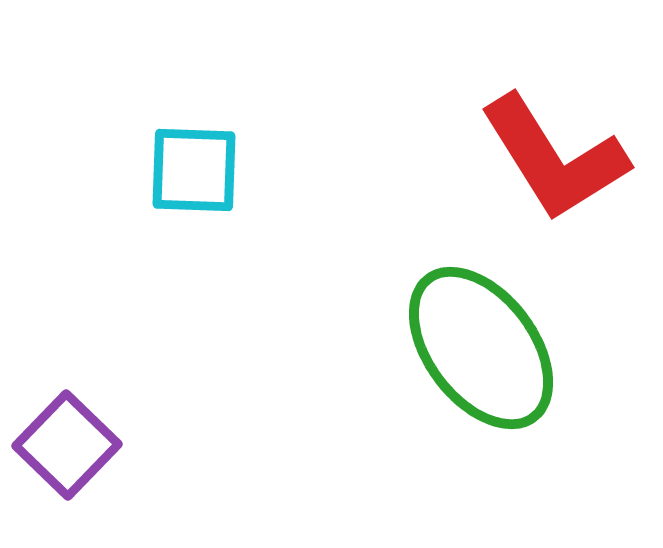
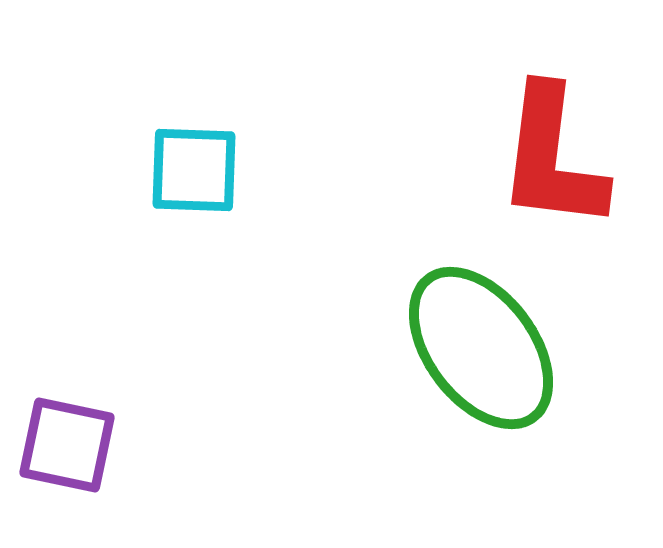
red L-shape: moved 2 px left; rotated 39 degrees clockwise
purple square: rotated 32 degrees counterclockwise
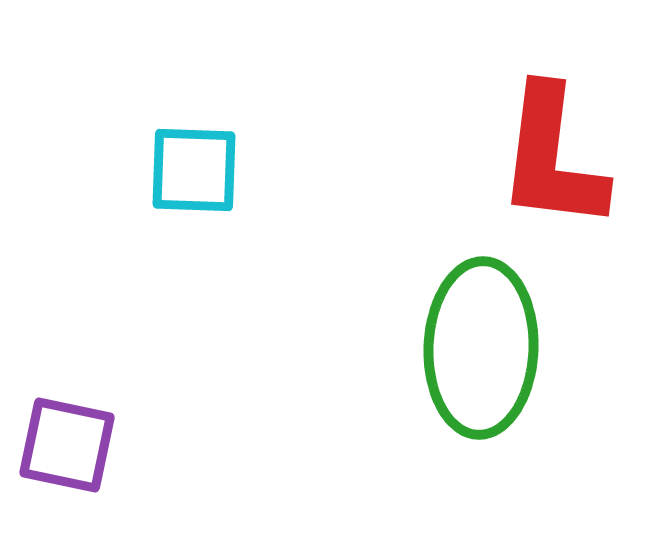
green ellipse: rotated 39 degrees clockwise
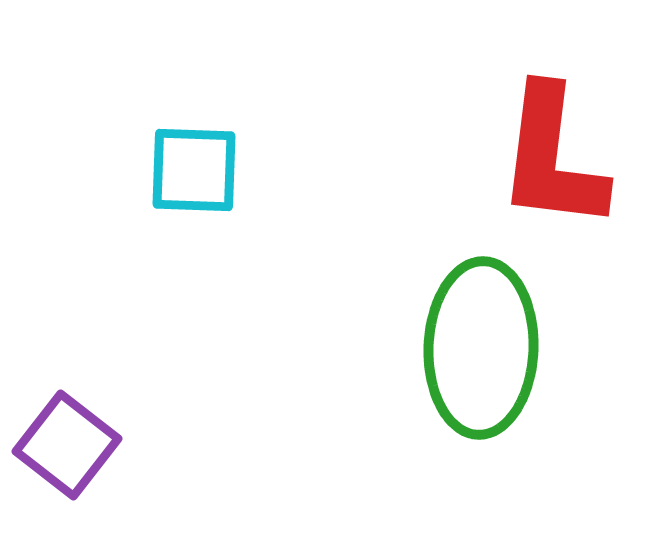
purple square: rotated 26 degrees clockwise
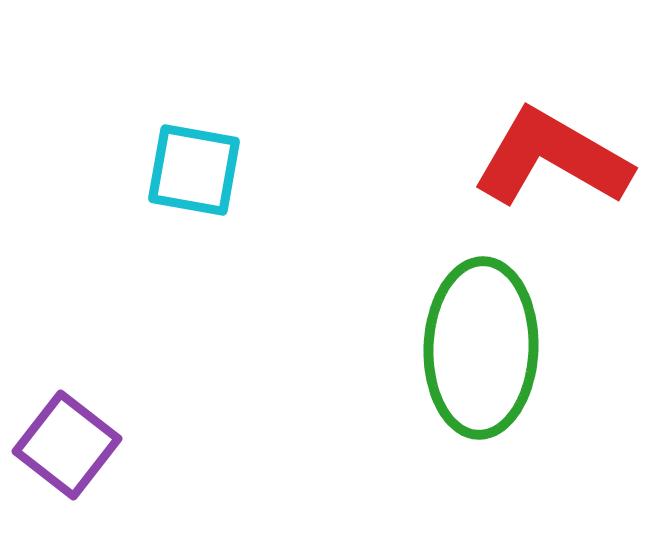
red L-shape: rotated 113 degrees clockwise
cyan square: rotated 8 degrees clockwise
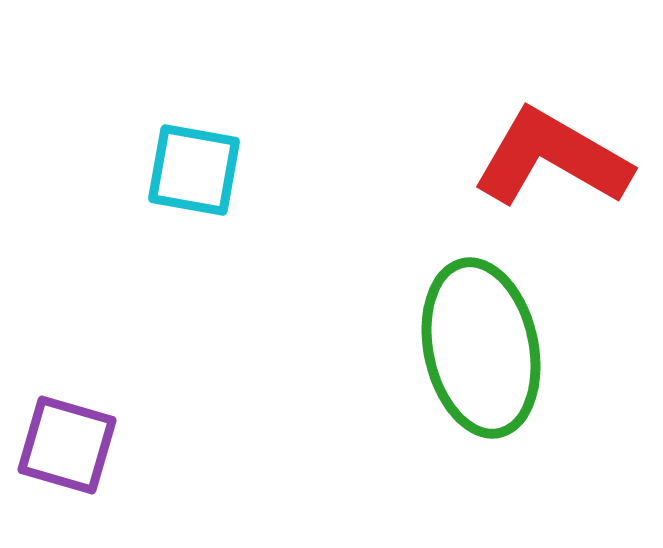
green ellipse: rotated 14 degrees counterclockwise
purple square: rotated 22 degrees counterclockwise
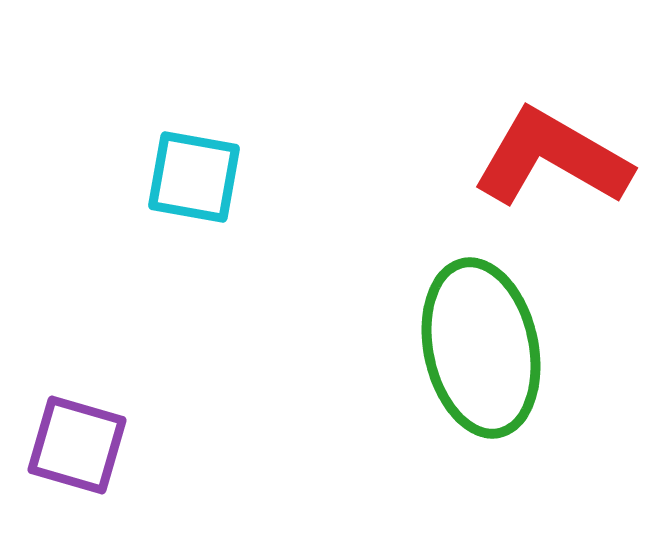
cyan square: moved 7 px down
purple square: moved 10 px right
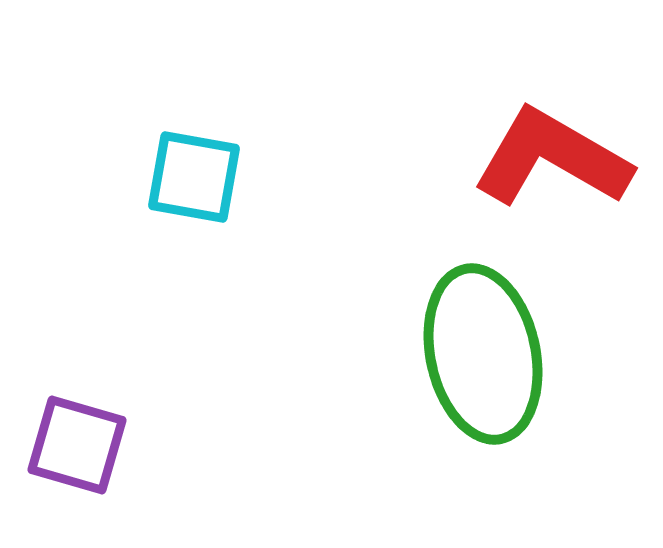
green ellipse: moved 2 px right, 6 px down
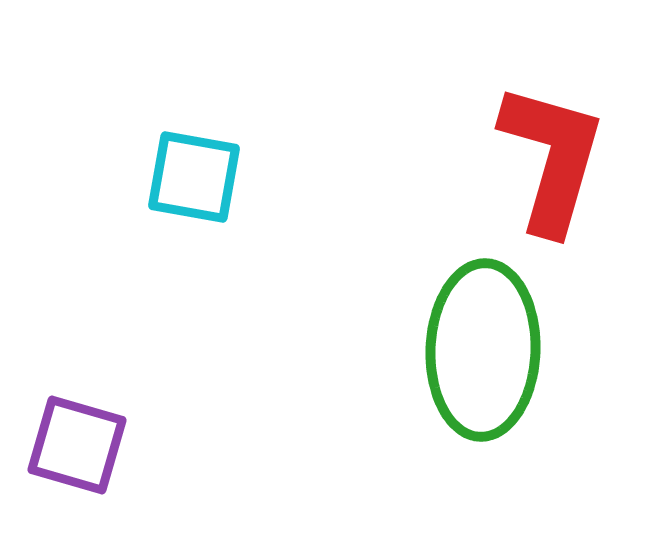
red L-shape: rotated 76 degrees clockwise
green ellipse: moved 4 px up; rotated 14 degrees clockwise
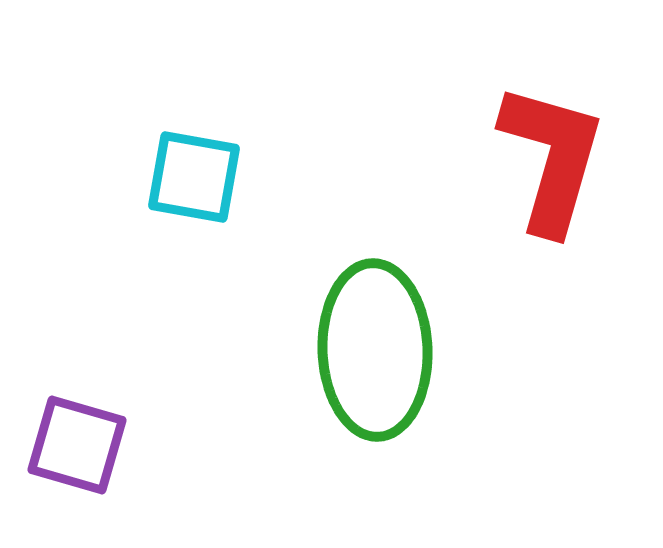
green ellipse: moved 108 px left; rotated 4 degrees counterclockwise
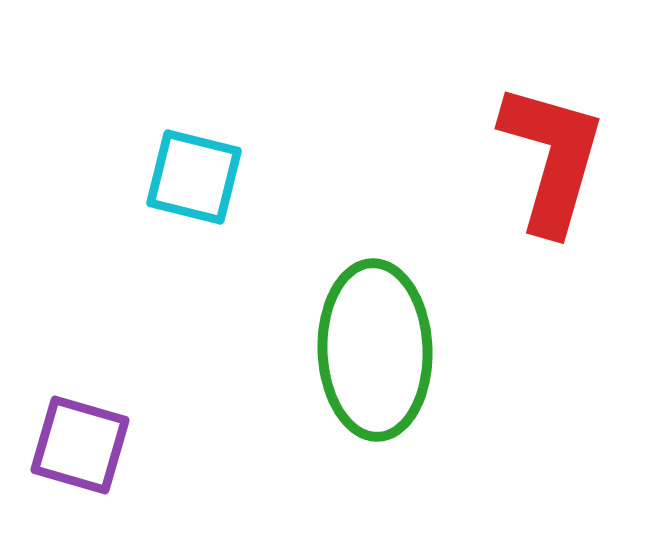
cyan square: rotated 4 degrees clockwise
purple square: moved 3 px right
